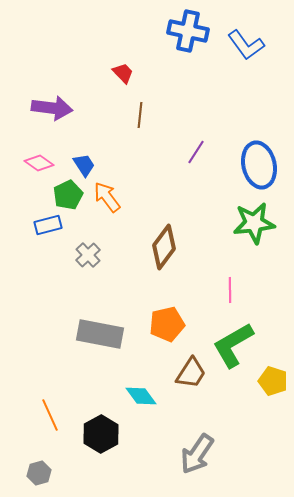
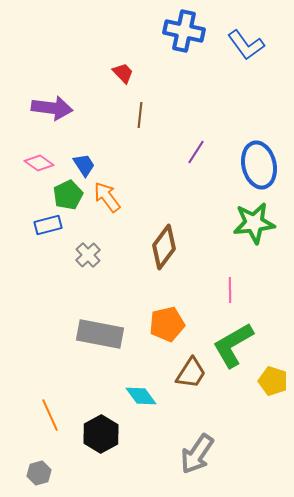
blue cross: moved 4 px left
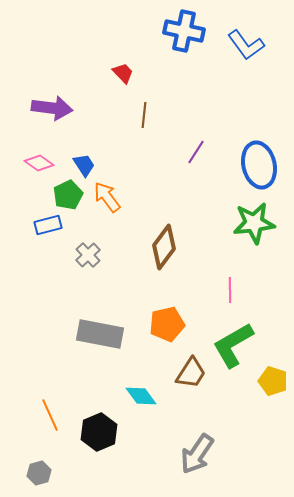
brown line: moved 4 px right
black hexagon: moved 2 px left, 2 px up; rotated 6 degrees clockwise
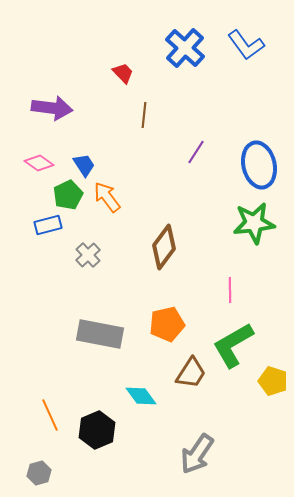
blue cross: moved 1 px right, 17 px down; rotated 30 degrees clockwise
black hexagon: moved 2 px left, 2 px up
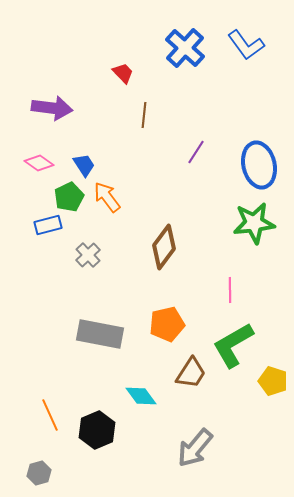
green pentagon: moved 1 px right, 2 px down
gray arrow: moved 2 px left, 6 px up; rotated 6 degrees clockwise
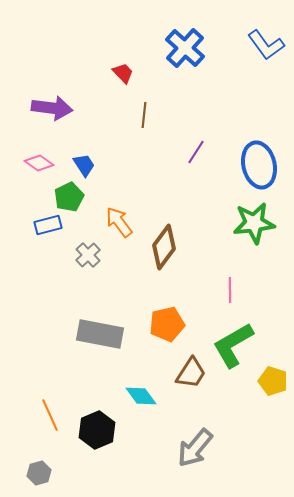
blue L-shape: moved 20 px right
orange arrow: moved 12 px right, 25 px down
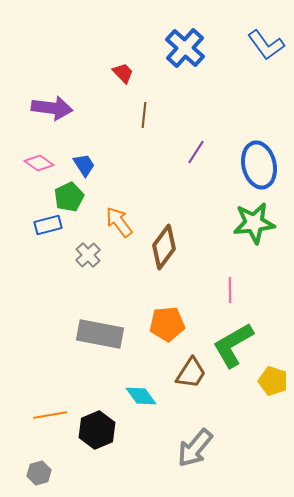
orange pentagon: rotated 8 degrees clockwise
orange line: rotated 76 degrees counterclockwise
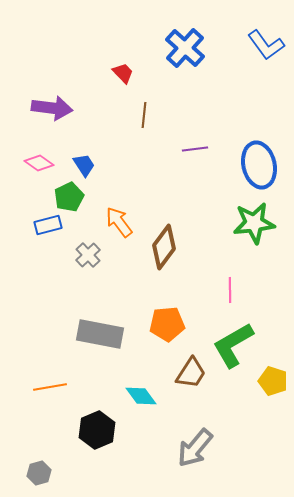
purple line: moved 1 px left, 3 px up; rotated 50 degrees clockwise
orange line: moved 28 px up
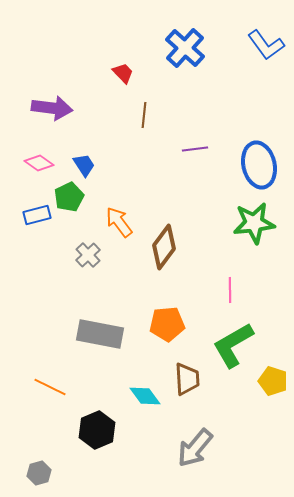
blue rectangle: moved 11 px left, 10 px up
brown trapezoid: moved 4 px left, 6 px down; rotated 36 degrees counterclockwise
orange line: rotated 36 degrees clockwise
cyan diamond: moved 4 px right
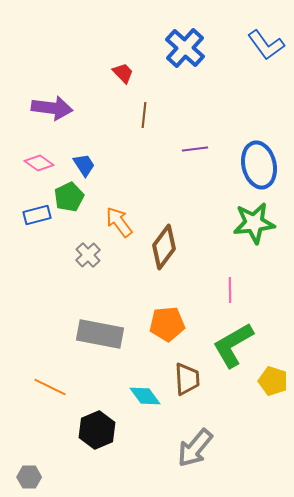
gray hexagon: moved 10 px left, 4 px down; rotated 15 degrees clockwise
